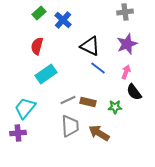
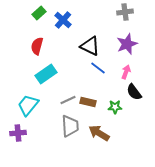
cyan trapezoid: moved 3 px right, 3 px up
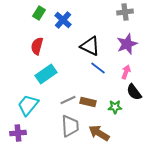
green rectangle: rotated 16 degrees counterclockwise
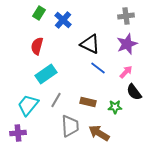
gray cross: moved 1 px right, 4 px down
black triangle: moved 2 px up
pink arrow: rotated 24 degrees clockwise
gray line: moved 12 px left; rotated 35 degrees counterclockwise
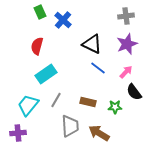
green rectangle: moved 1 px right, 1 px up; rotated 56 degrees counterclockwise
black triangle: moved 2 px right
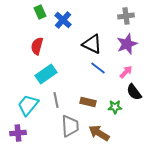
gray line: rotated 42 degrees counterclockwise
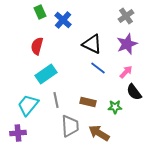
gray cross: rotated 28 degrees counterclockwise
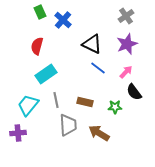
brown rectangle: moved 3 px left
gray trapezoid: moved 2 px left, 1 px up
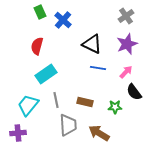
blue line: rotated 28 degrees counterclockwise
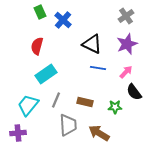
gray line: rotated 35 degrees clockwise
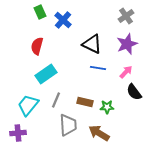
green star: moved 8 px left
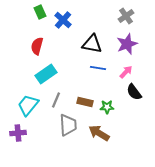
black triangle: rotated 15 degrees counterclockwise
